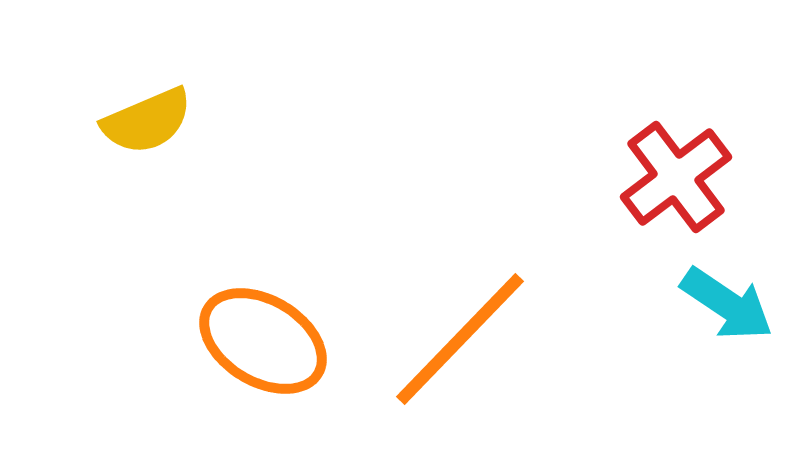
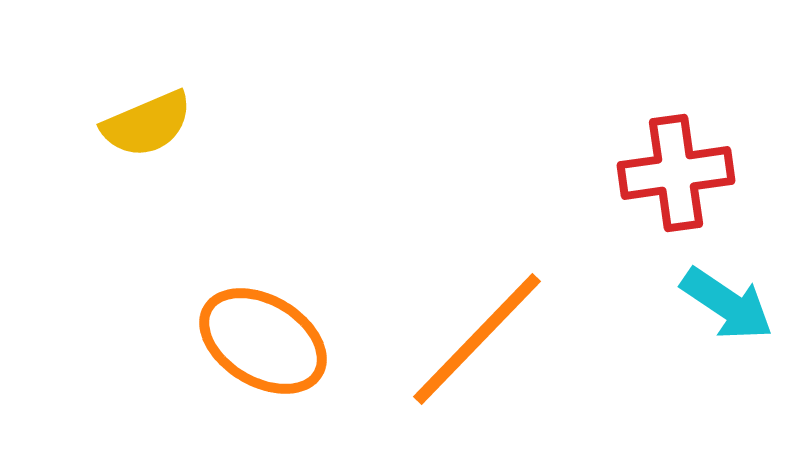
yellow semicircle: moved 3 px down
red cross: moved 4 px up; rotated 29 degrees clockwise
orange line: moved 17 px right
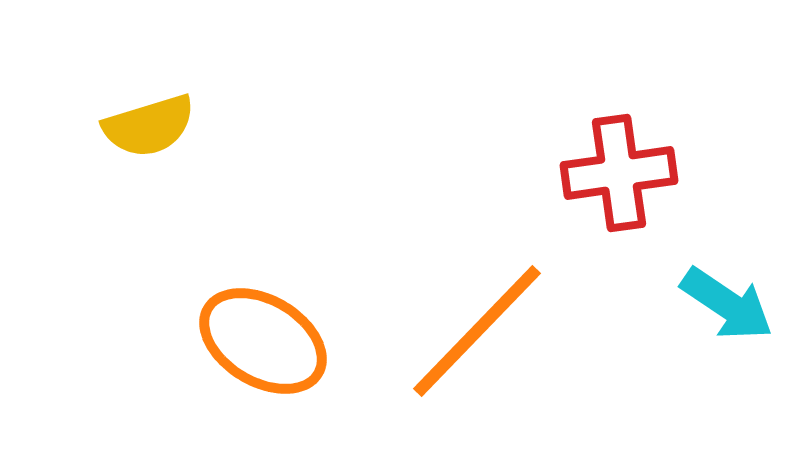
yellow semicircle: moved 2 px right, 2 px down; rotated 6 degrees clockwise
red cross: moved 57 px left
orange line: moved 8 px up
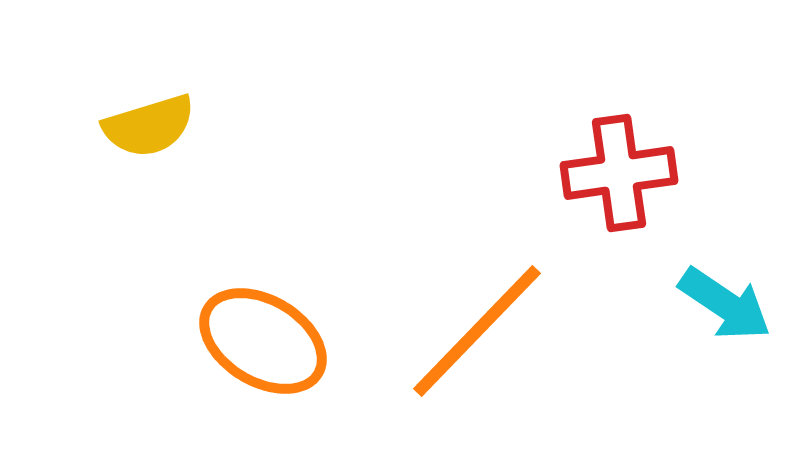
cyan arrow: moved 2 px left
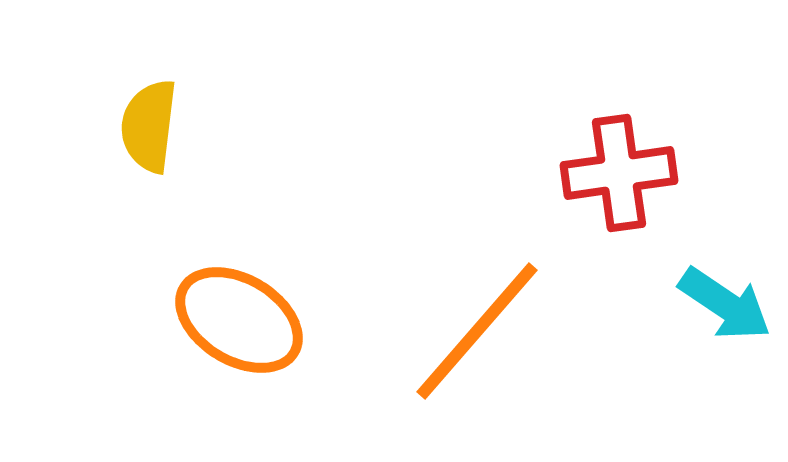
yellow semicircle: rotated 114 degrees clockwise
orange line: rotated 3 degrees counterclockwise
orange ellipse: moved 24 px left, 21 px up
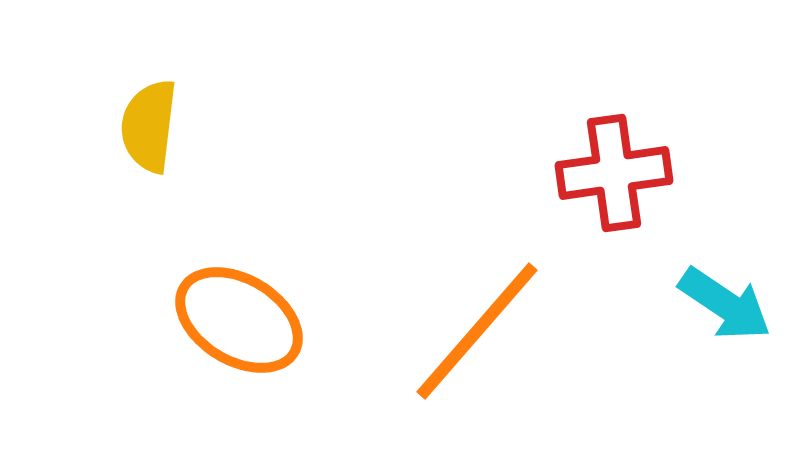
red cross: moved 5 px left
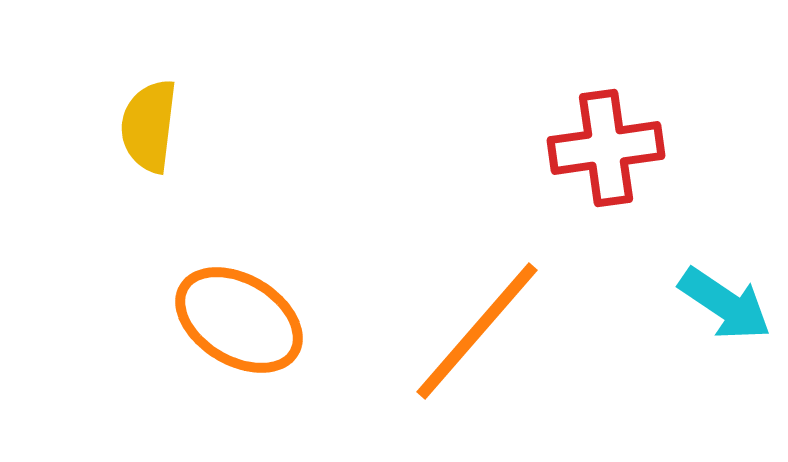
red cross: moved 8 px left, 25 px up
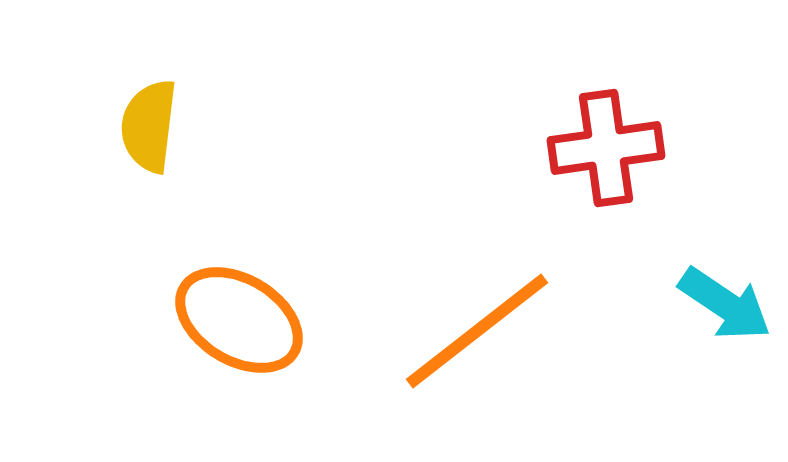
orange line: rotated 11 degrees clockwise
